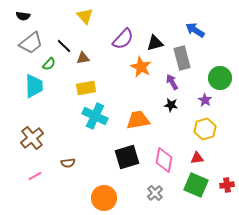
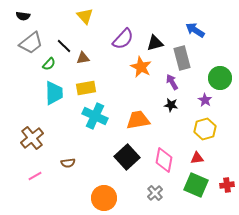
cyan trapezoid: moved 20 px right, 7 px down
black square: rotated 25 degrees counterclockwise
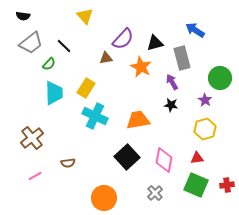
brown triangle: moved 23 px right
yellow rectangle: rotated 48 degrees counterclockwise
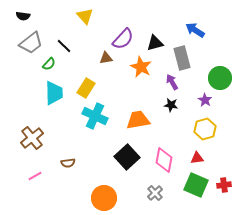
red cross: moved 3 px left
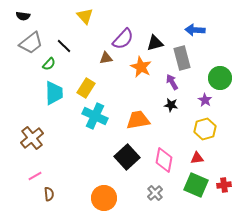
blue arrow: rotated 30 degrees counterclockwise
brown semicircle: moved 19 px left, 31 px down; rotated 88 degrees counterclockwise
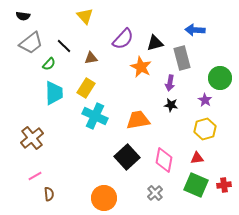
brown triangle: moved 15 px left
purple arrow: moved 2 px left, 1 px down; rotated 140 degrees counterclockwise
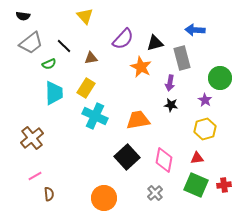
green semicircle: rotated 24 degrees clockwise
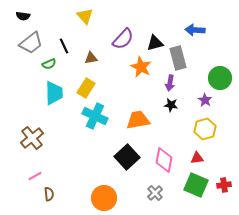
black line: rotated 21 degrees clockwise
gray rectangle: moved 4 px left
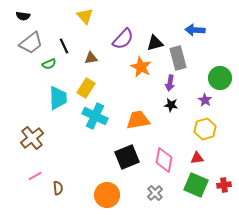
cyan trapezoid: moved 4 px right, 5 px down
black square: rotated 20 degrees clockwise
brown semicircle: moved 9 px right, 6 px up
orange circle: moved 3 px right, 3 px up
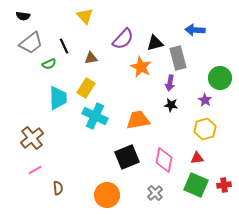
pink line: moved 6 px up
